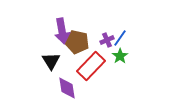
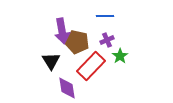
blue line: moved 15 px left, 22 px up; rotated 54 degrees clockwise
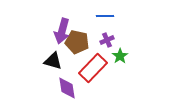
purple arrow: rotated 25 degrees clockwise
black triangle: moved 2 px right; rotated 42 degrees counterclockwise
red rectangle: moved 2 px right, 2 px down
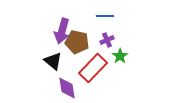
black triangle: rotated 24 degrees clockwise
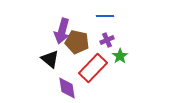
black triangle: moved 3 px left, 2 px up
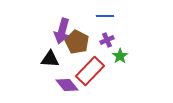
brown pentagon: rotated 15 degrees clockwise
black triangle: rotated 36 degrees counterclockwise
red rectangle: moved 3 px left, 3 px down
purple diamond: moved 3 px up; rotated 30 degrees counterclockwise
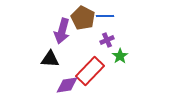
brown pentagon: moved 6 px right, 24 px up
purple diamond: rotated 60 degrees counterclockwise
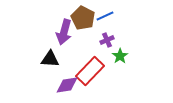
blue line: rotated 24 degrees counterclockwise
purple arrow: moved 2 px right, 1 px down
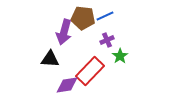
brown pentagon: rotated 20 degrees counterclockwise
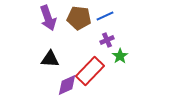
brown pentagon: moved 4 px left
purple arrow: moved 16 px left, 14 px up; rotated 35 degrees counterclockwise
purple diamond: rotated 15 degrees counterclockwise
